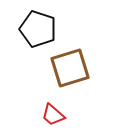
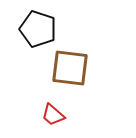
brown square: rotated 24 degrees clockwise
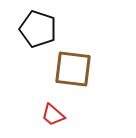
brown square: moved 3 px right, 1 px down
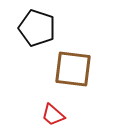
black pentagon: moved 1 px left, 1 px up
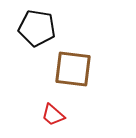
black pentagon: rotated 9 degrees counterclockwise
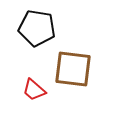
red trapezoid: moved 19 px left, 25 px up
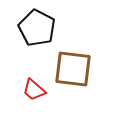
black pentagon: rotated 18 degrees clockwise
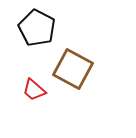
brown square: rotated 21 degrees clockwise
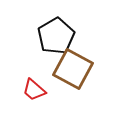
black pentagon: moved 19 px right, 8 px down; rotated 15 degrees clockwise
